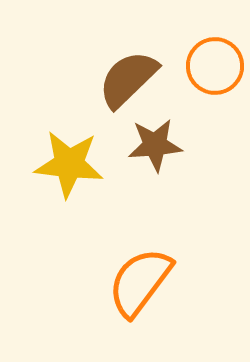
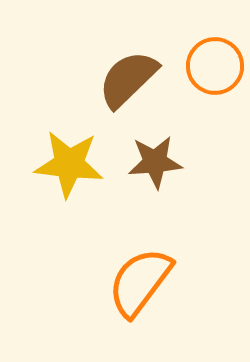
brown star: moved 17 px down
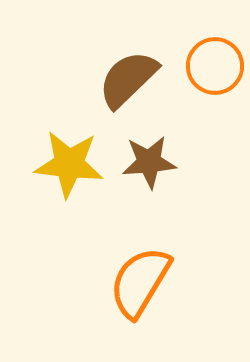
brown star: moved 6 px left
orange semicircle: rotated 6 degrees counterclockwise
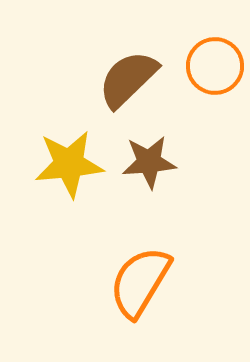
yellow star: rotated 12 degrees counterclockwise
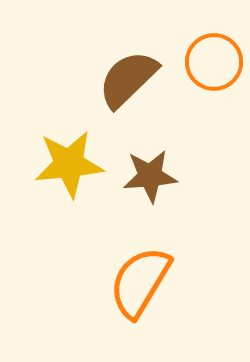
orange circle: moved 1 px left, 4 px up
brown star: moved 1 px right, 14 px down
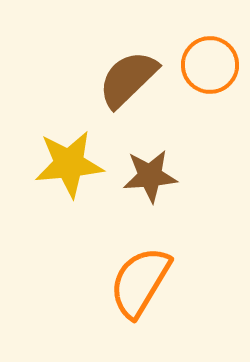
orange circle: moved 4 px left, 3 px down
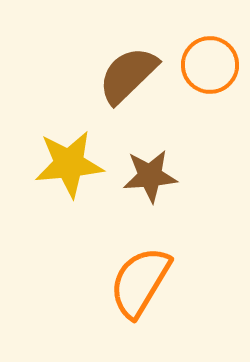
brown semicircle: moved 4 px up
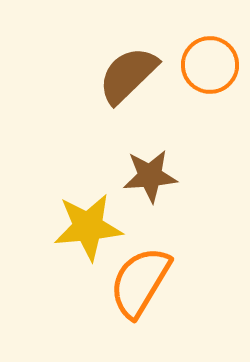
yellow star: moved 19 px right, 63 px down
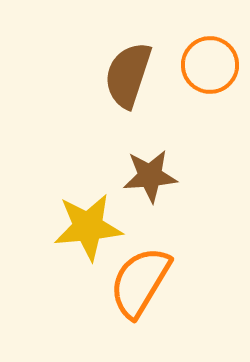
brown semicircle: rotated 28 degrees counterclockwise
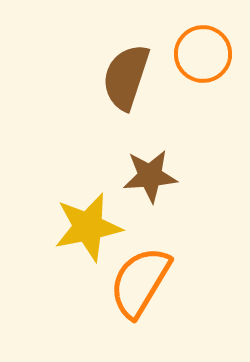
orange circle: moved 7 px left, 11 px up
brown semicircle: moved 2 px left, 2 px down
yellow star: rotated 6 degrees counterclockwise
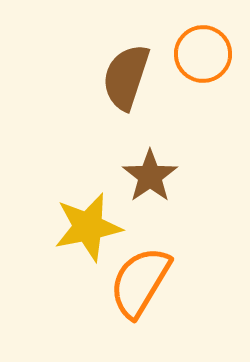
brown star: rotated 30 degrees counterclockwise
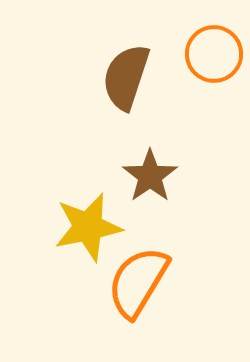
orange circle: moved 11 px right
orange semicircle: moved 2 px left
